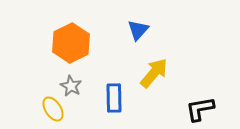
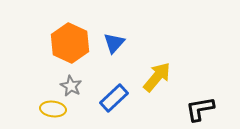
blue triangle: moved 24 px left, 13 px down
orange hexagon: moved 1 px left; rotated 9 degrees counterclockwise
yellow arrow: moved 3 px right, 4 px down
blue rectangle: rotated 48 degrees clockwise
yellow ellipse: rotated 50 degrees counterclockwise
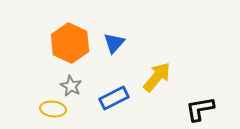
blue rectangle: rotated 16 degrees clockwise
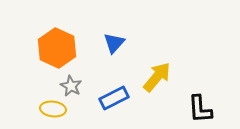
orange hexagon: moved 13 px left, 5 px down
black L-shape: rotated 84 degrees counterclockwise
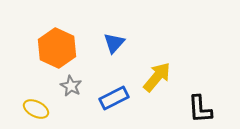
yellow ellipse: moved 17 px left; rotated 20 degrees clockwise
